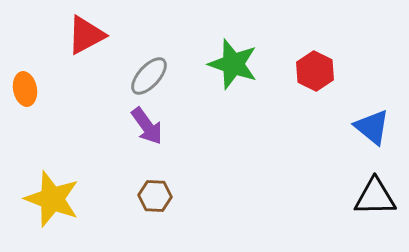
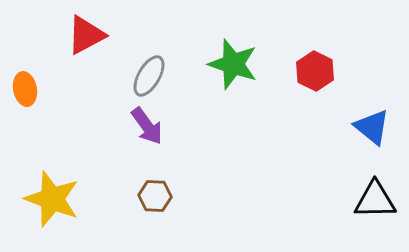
gray ellipse: rotated 12 degrees counterclockwise
black triangle: moved 3 px down
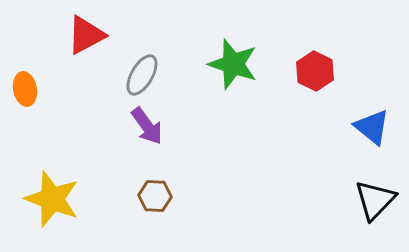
gray ellipse: moved 7 px left, 1 px up
black triangle: rotated 45 degrees counterclockwise
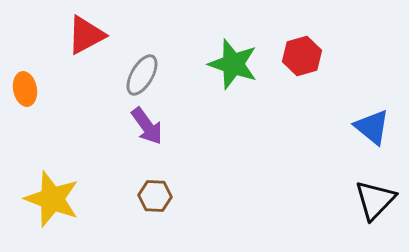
red hexagon: moved 13 px left, 15 px up; rotated 18 degrees clockwise
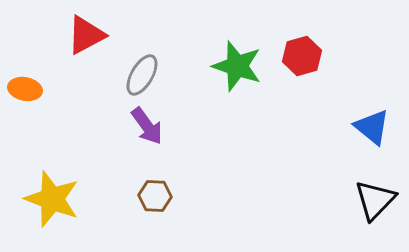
green star: moved 4 px right, 2 px down
orange ellipse: rotated 68 degrees counterclockwise
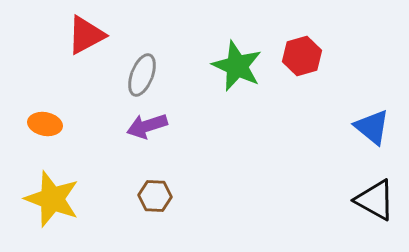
green star: rotated 6 degrees clockwise
gray ellipse: rotated 9 degrees counterclockwise
orange ellipse: moved 20 px right, 35 px down
purple arrow: rotated 108 degrees clockwise
black triangle: rotated 45 degrees counterclockwise
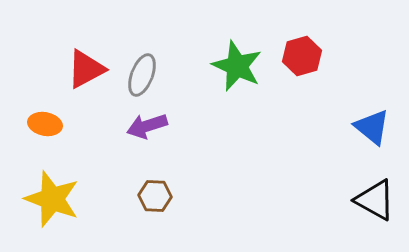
red triangle: moved 34 px down
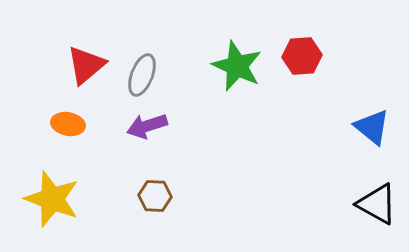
red hexagon: rotated 12 degrees clockwise
red triangle: moved 4 px up; rotated 12 degrees counterclockwise
orange ellipse: moved 23 px right
black triangle: moved 2 px right, 4 px down
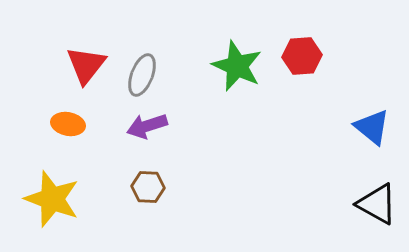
red triangle: rotated 12 degrees counterclockwise
brown hexagon: moved 7 px left, 9 px up
